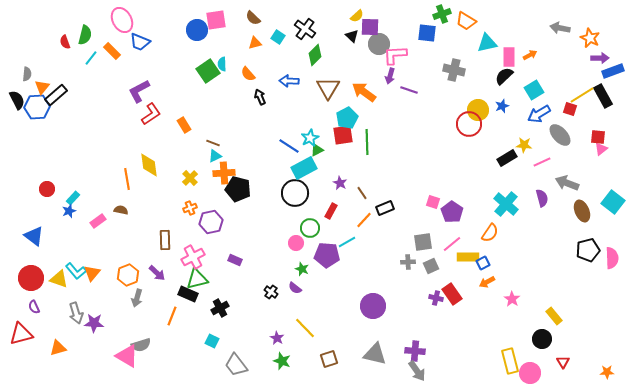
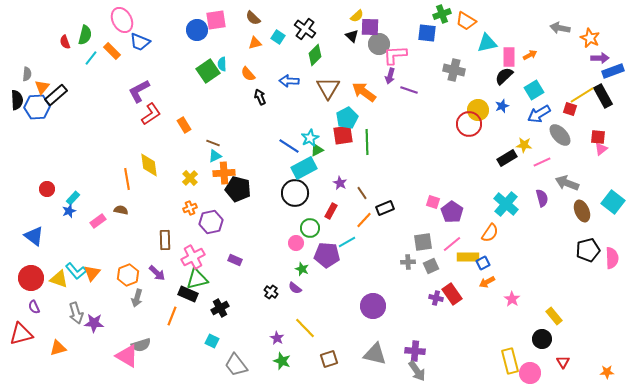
black semicircle at (17, 100): rotated 24 degrees clockwise
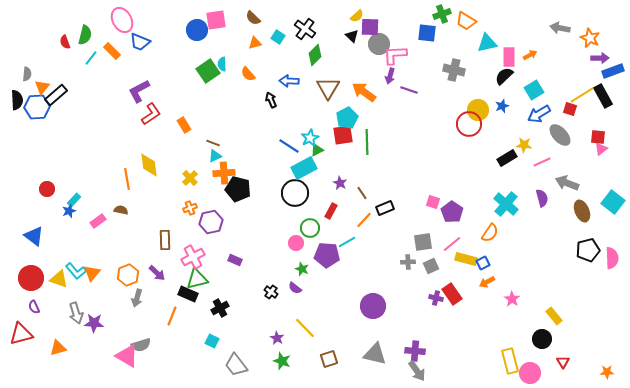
black arrow at (260, 97): moved 11 px right, 3 px down
cyan rectangle at (73, 198): moved 1 px right, 2 px down
yellow rectangle at (468, 257): moved 2 px left, 2 px down; rotated 15 degrees clockwise
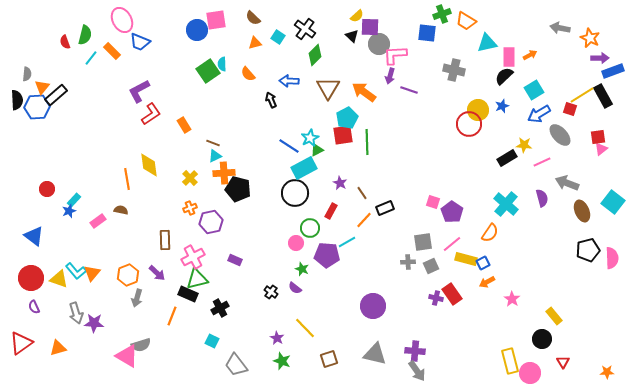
red square at (598, 137): rotated 14 degrees counterclockwise
red triangle at (21, 334): moved 9 px down; rotated 20 degrees counterclockwise
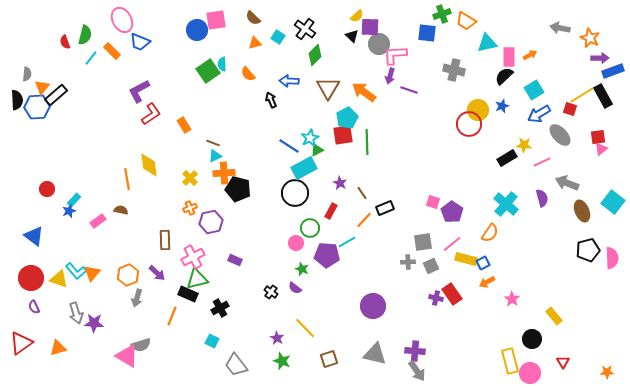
black circle at (542, 339): moved 10 px left
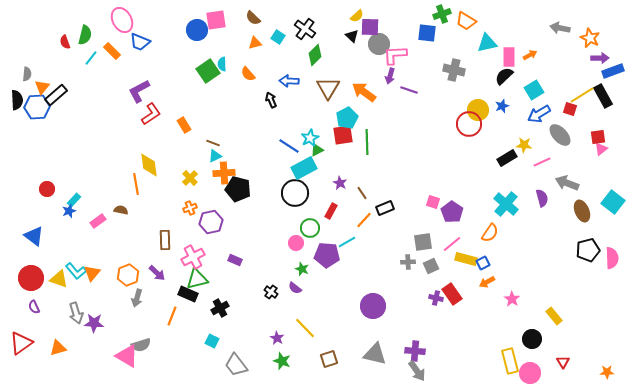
orange line at (127, 179): moved 9 px right, 5 px down
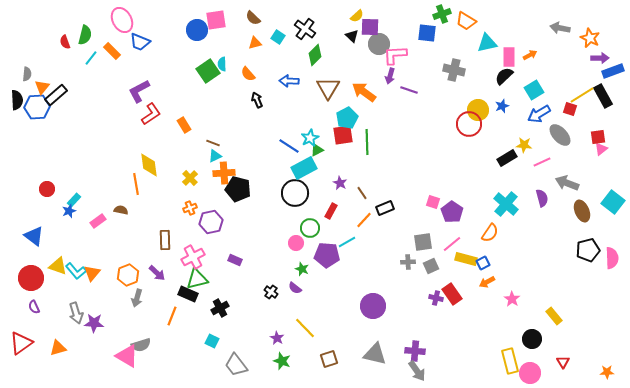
black arrow at (271, 100): moved 14 px left
yellow triangle at (59, 279): moved 1 px left, 13 px up
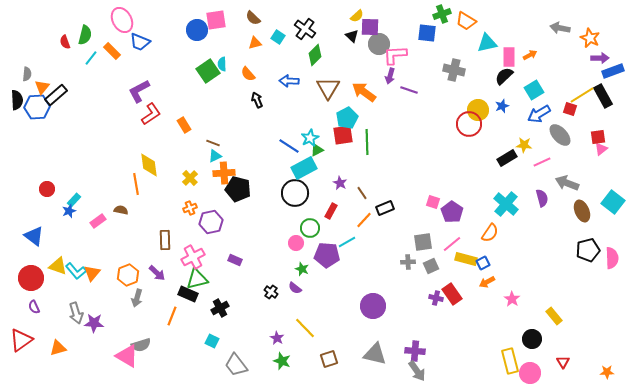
red triangle at (21, 343): moved 3 px up
